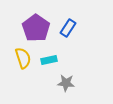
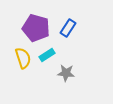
purple pentagon: rotated 20 degrees counterclockwise
cyan rectangle: moved 2 px left, 5 px up; rotated 21 degrees counterclockwise
gray star: moved 10 px up
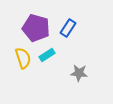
gray star: moved 13 px right
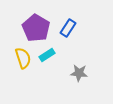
purple pentagon: rotated 16 degrees clockwise
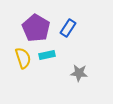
cyan rectangle: rotated 21 degrees clockwise
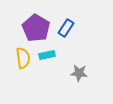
blue rectangle: moved 2 px left
yellow semicircle: rotated 10 degrees clockwise
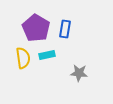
blue rectangle: moved 1 px left, 1 px down; rotated 24 degrees counterclockwise
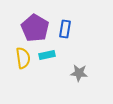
purple pentagon: moved 1 px left
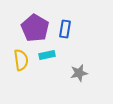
yellow semicircle: moved 2 px left, 2 px down
gray star: rotated 18 degrees counterclockwise
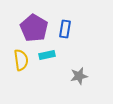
purple pentagon: moved 1 px left
gray star: moved 3 px down
